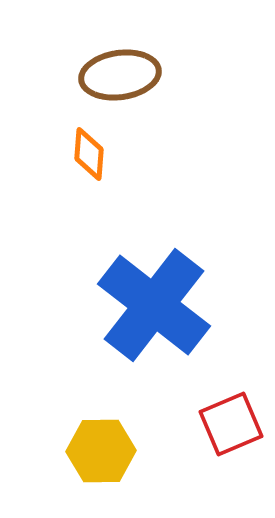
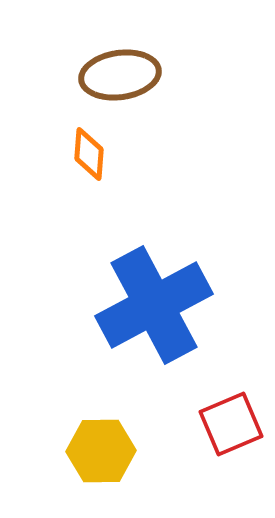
blue cross: rotated 24 degrees clockwise
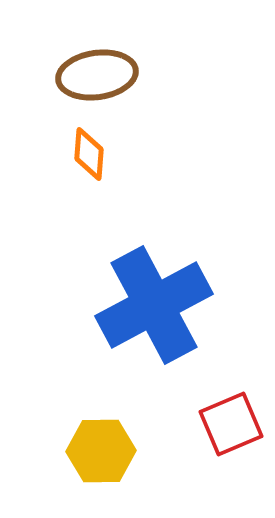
brown ellipse: moved 23 px left
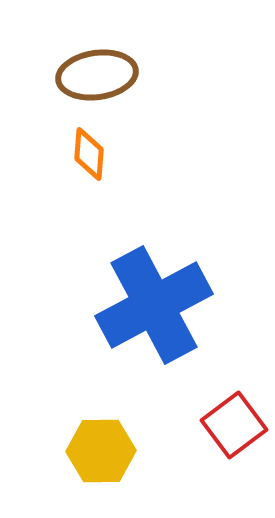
red square: moved 3 px right, 1 px down; rotated 14 degrees counterclockwise
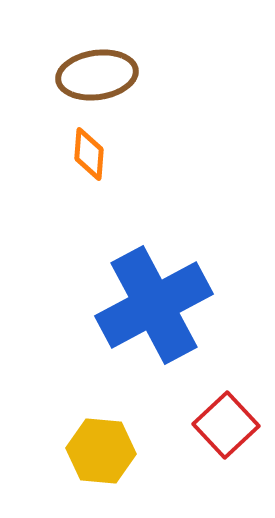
red square: moved 8 px left; rotated 6 degrees counterclockwise
yellow hexagon: rotated 6 degrees clockwise
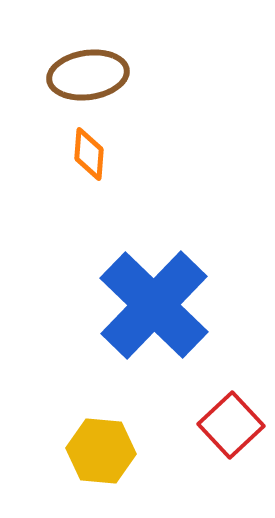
brown ellipse: moved 9 px left
blue cross: rotated 18 degrees counterclockwise
red square: moved 5 px right
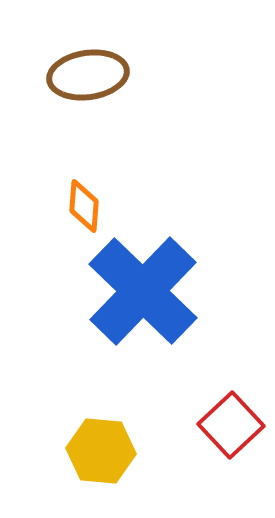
orange diamond: moved 5 px left, 52 px down
blue cross: moved 11 px left, 14 px up
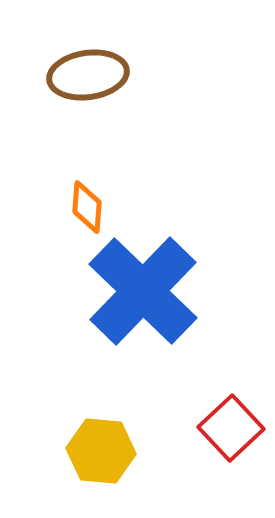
orange diamond: moved 3 px right, 1 px down
red square: moved 3 px down
